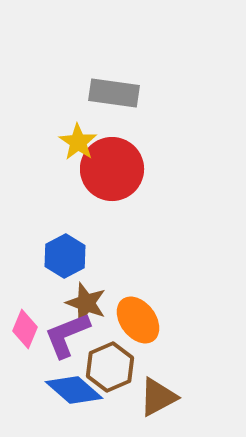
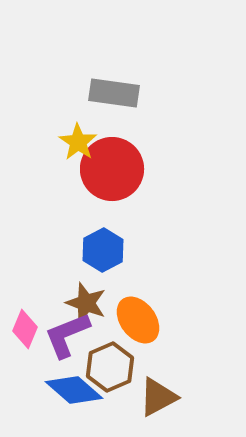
blue hexagon: moved 38 px right, 6 px up
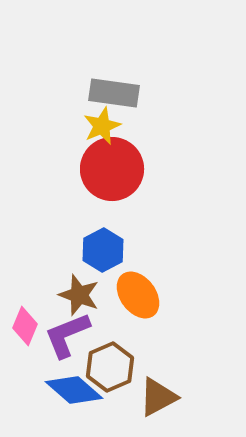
yellow star: moved 24 px right, 16 px up; rotated 15 degrees clockwise
brown star: moved 7 px left, 8 px up
orange ellipse: moved 25 px up
pink diamond: moved 3 px up
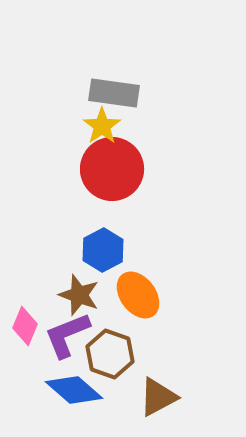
yellow star: rotated 12 degrees counterclockwise
brown hexagon: moved 13 px up; rotated 18 degrees counterclockwise
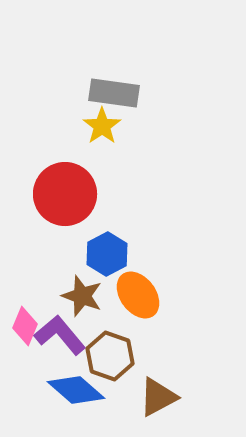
red circle: moved 47 px left, 25 px down
blue hexagon: moved 4 px right, 4 px down
brown star: moved 3 px right, 1 px down
purple L-shape: moved 7 px left; rotated 72 degrees clockwise
brown hexagon: moved 2 px down
blue diamond: moved 2 px right
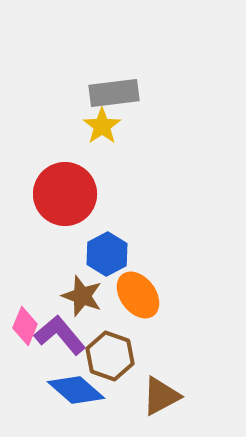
gray rectangle: rotated 15 degrees counterclockwise
brown triangle: moved 3 px right, 1 px up
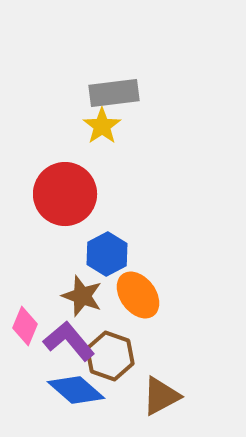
purple L-shape: moved 9 px right, 6 px down
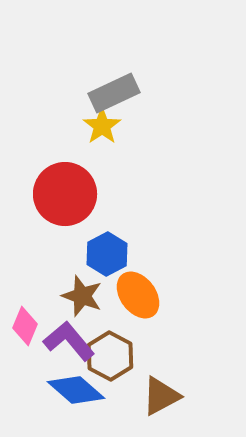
gray rectangle: rotated 18 degrees counterclockwise
brown hexagon: rotated 9 degrees clockwise
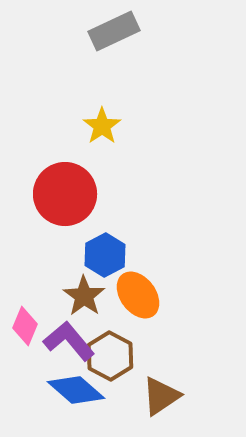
gray rectangle: moved 62 px up
blue hexagon: moved 2 px left, 1 px down
brown star: moved 2 px right; rotated 15 degrees clockwise
brown triangle: rotated 6 degrees counterclockwise
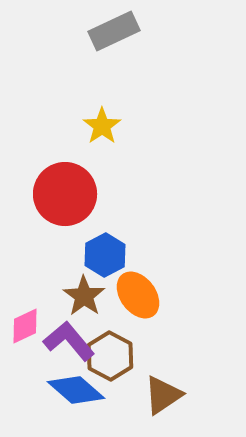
pink diamond: rotated 42 degrees clockwise
brown triangle: moved 2 px right, 1 px up
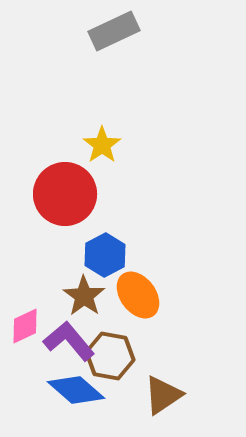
yellow star: moved 19 px down
brown hexagon: rotated 18 degrees counterclockwise
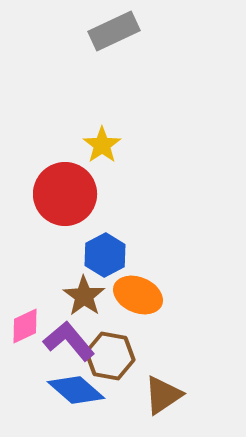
orange ellipse: rotated 30 degrees counterclockwise
